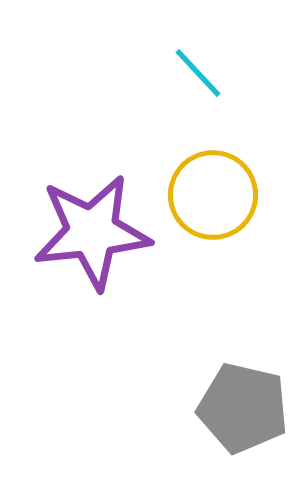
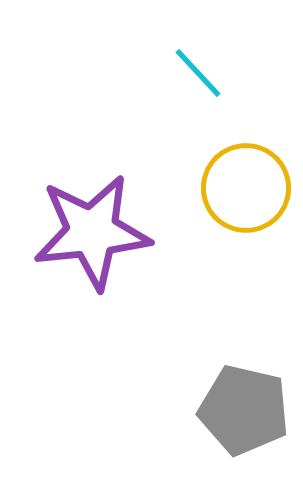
yellow circle: moved 33 px right, 7 px up
gray pentagon: moved 1 px right, 2 px down
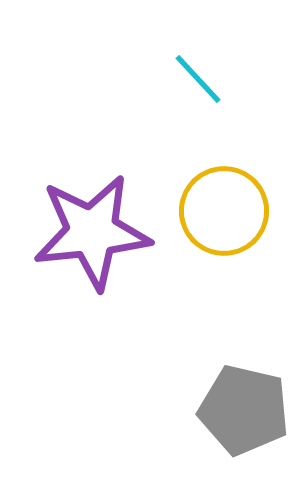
cyan line: moved 6 px down
yellow circle: moved 22 px left, 23 px down
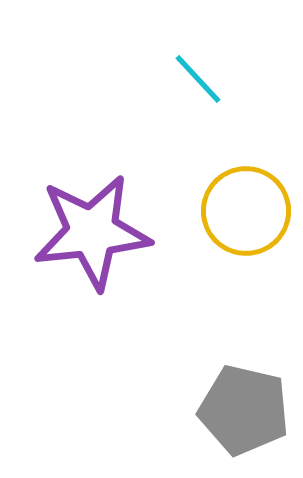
yellow circle: moved 22 px right
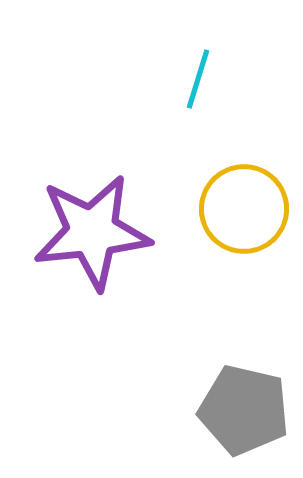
cyan line: rotated 60 degrees clockwise
yellow circle: moved 2 px left, 2 px up
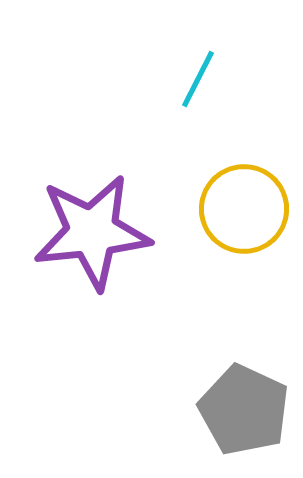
cyan line: rotated 10 degrees clockwise
gray pentagon: rotated 12 degrees clockwise
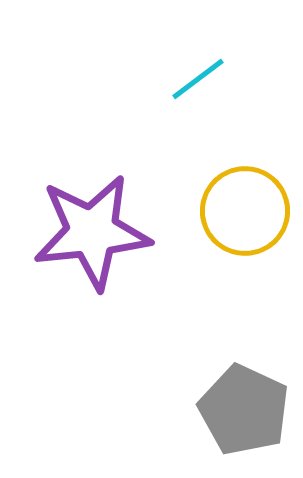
cyan line: rotated 26 degrees clockwise
yellow circle: moved 1 px right, 2 px down
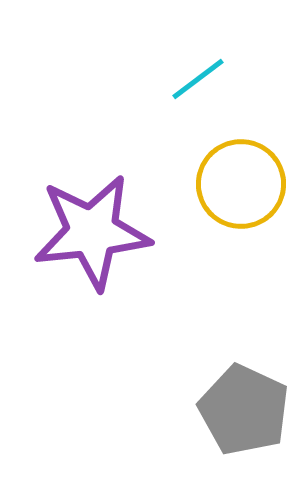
yellow circle: moved 4 px left, 27 px up
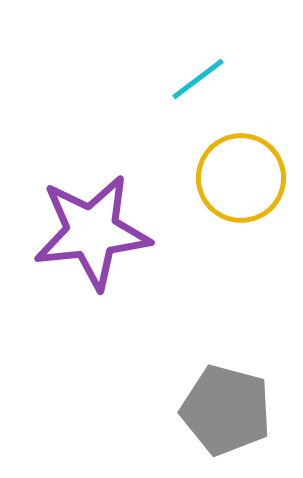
yellow circle: moved 6 px up
gray pentagon: moved 18 px left; rotated 10 degrees counterclockwise
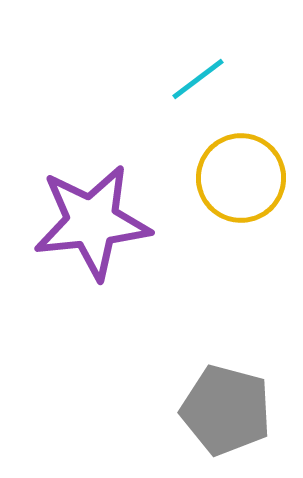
purple star: moved 10 px up
